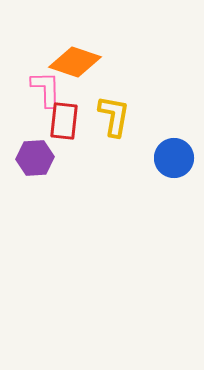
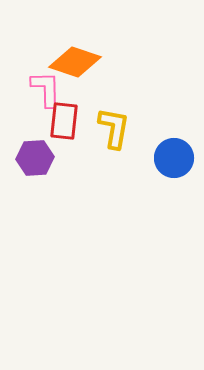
yellow L-shape: moved 12 px down
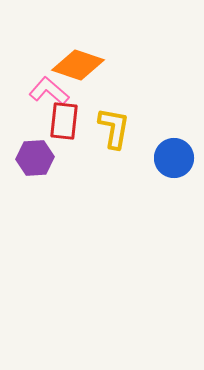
orange diamond: moved 3 px right, 3 px down
pink L-shape: moved 3 px right, 2 px down; rotated 48 degrees counterclockwise
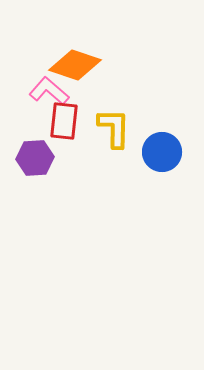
orange diamond: moved 3 px left
yellow L-shape: rotated 9 degrees counterclockwise
blue circle: moved 12 px left, 6 px up
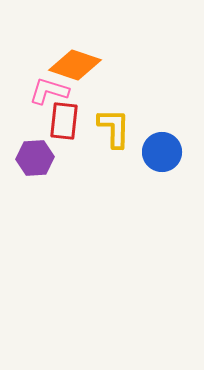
pink L-shape: rotated 24 degrees counterclockwise
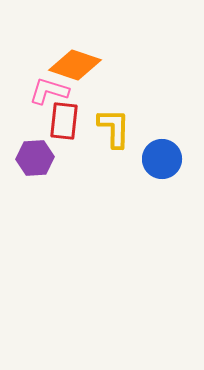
blue circle: moved 7 px down
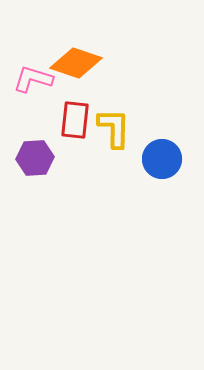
orange diamond: moved 1 px right, 2 px up
pink L-shape: moved 16 px left, 12 px up
red rectangle: moved 11 px right, 1 px up
